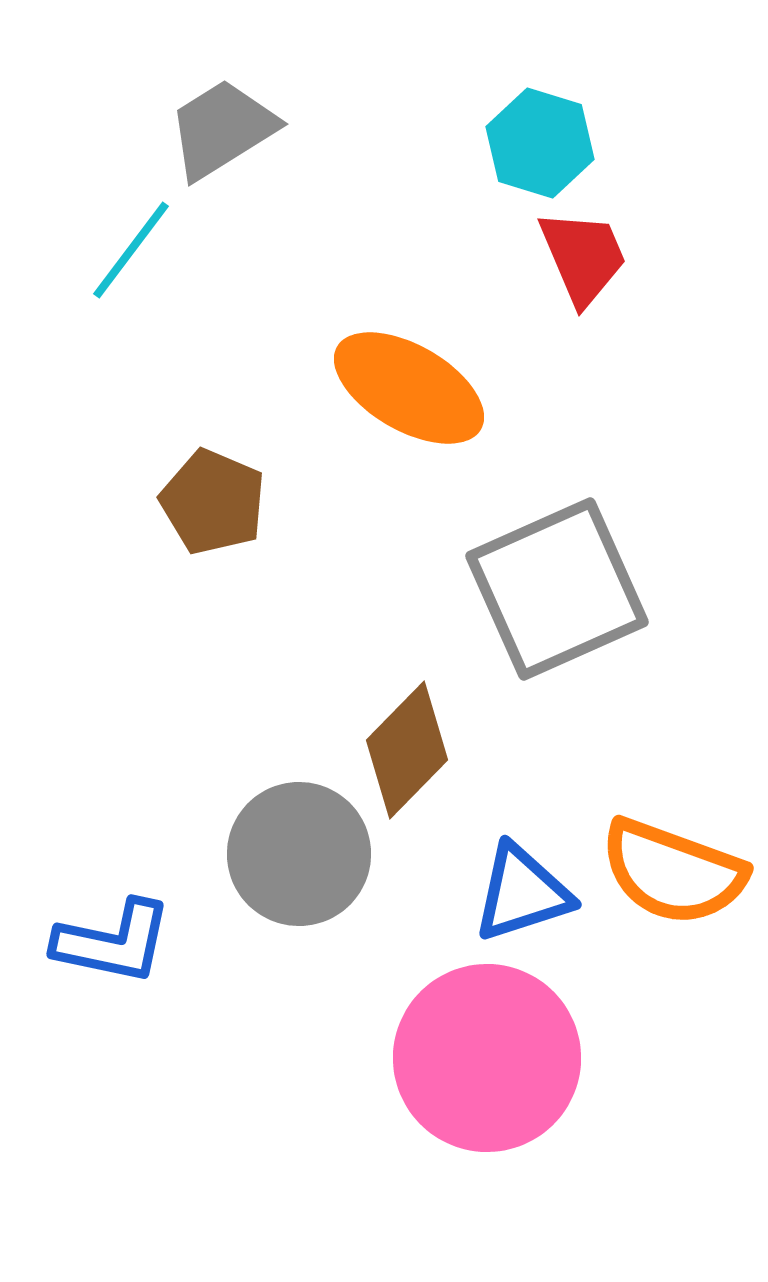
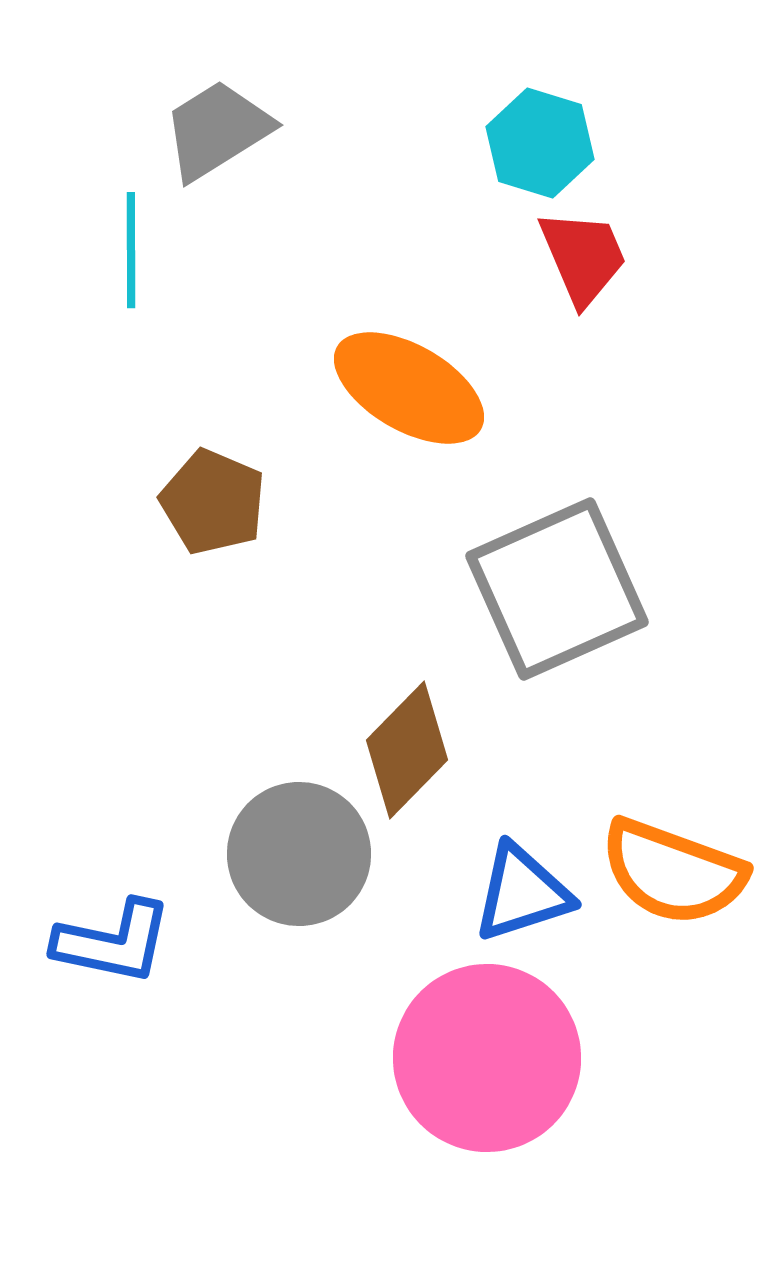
gray trapezoid: moved 5 px left, 1 px down
cyan line: rotated 37 degrees counterclockwise
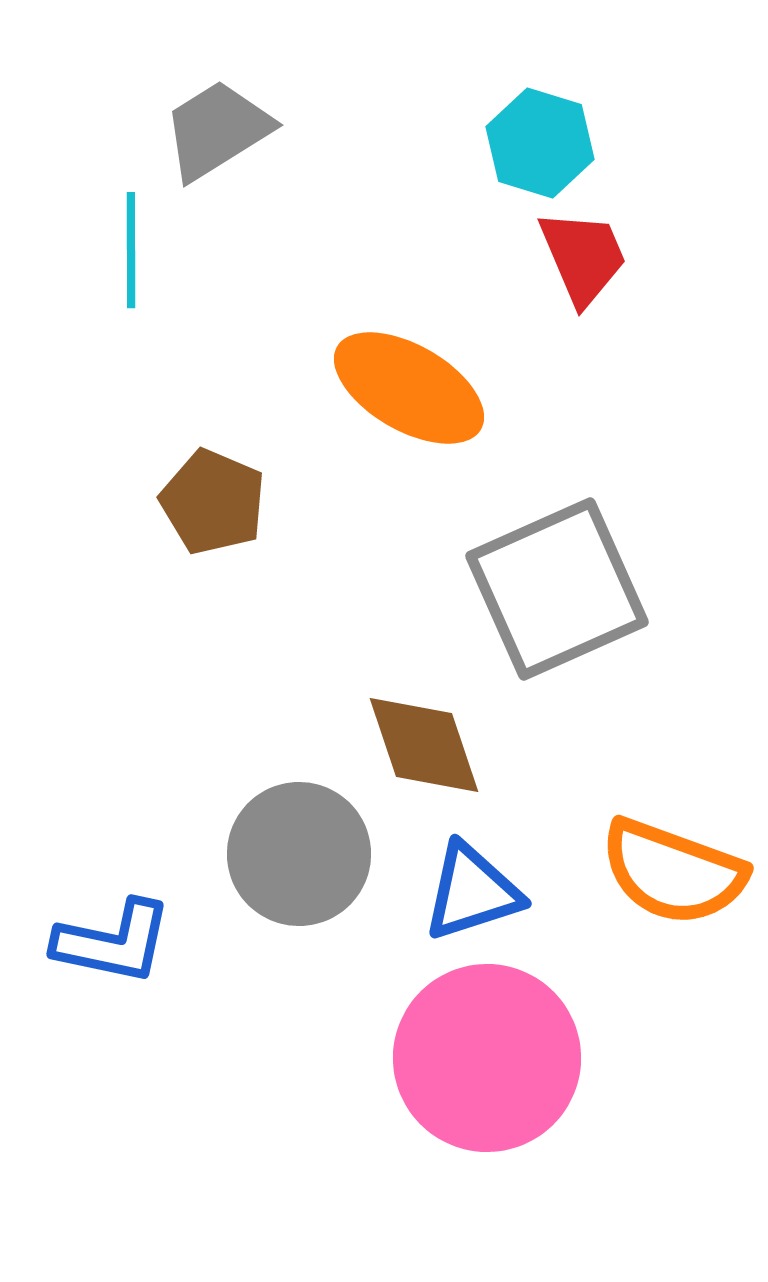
brown diamond: moved 17 px right, 5 px up; rotated 63 degrees counterclockwise
blue triangle: moved 50 px left, 1 px up
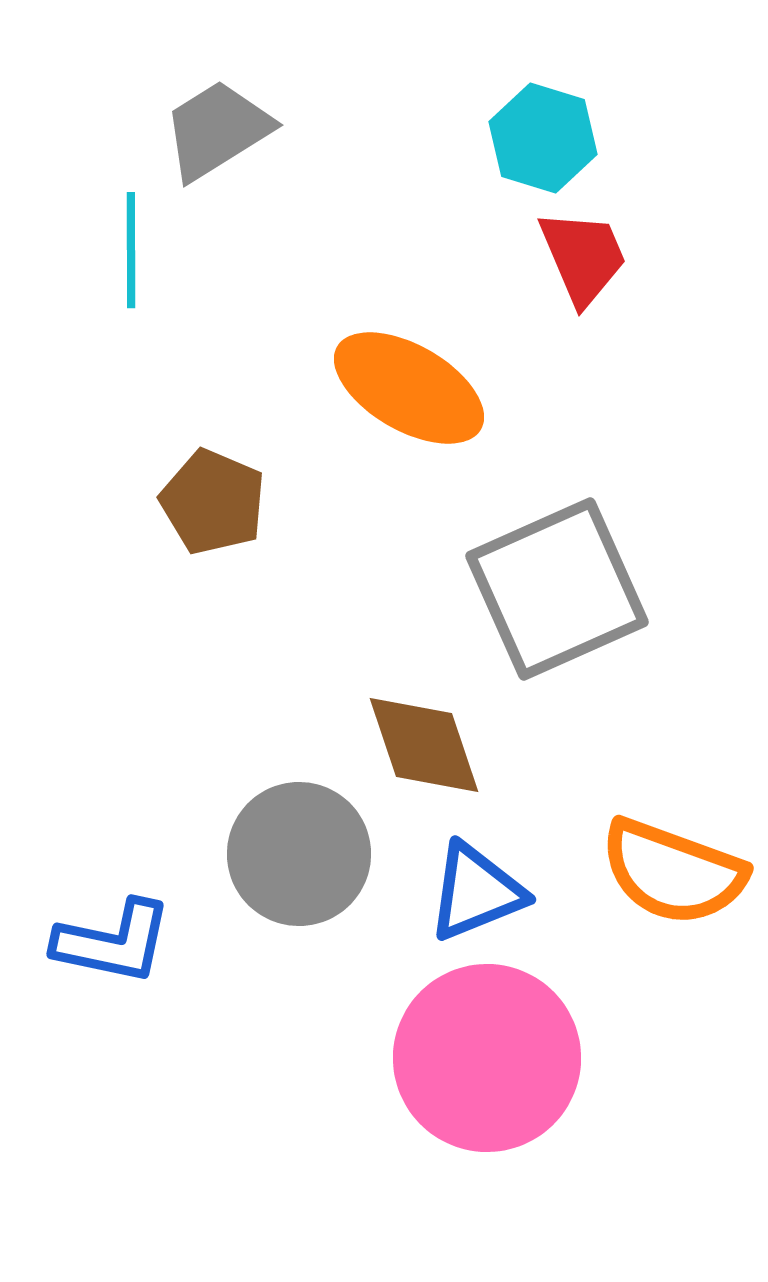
cyan hexagon: moved 3 px right, 5 px up
blue triangle: moved 4 px right; rotated 4 degrees counterclockwise
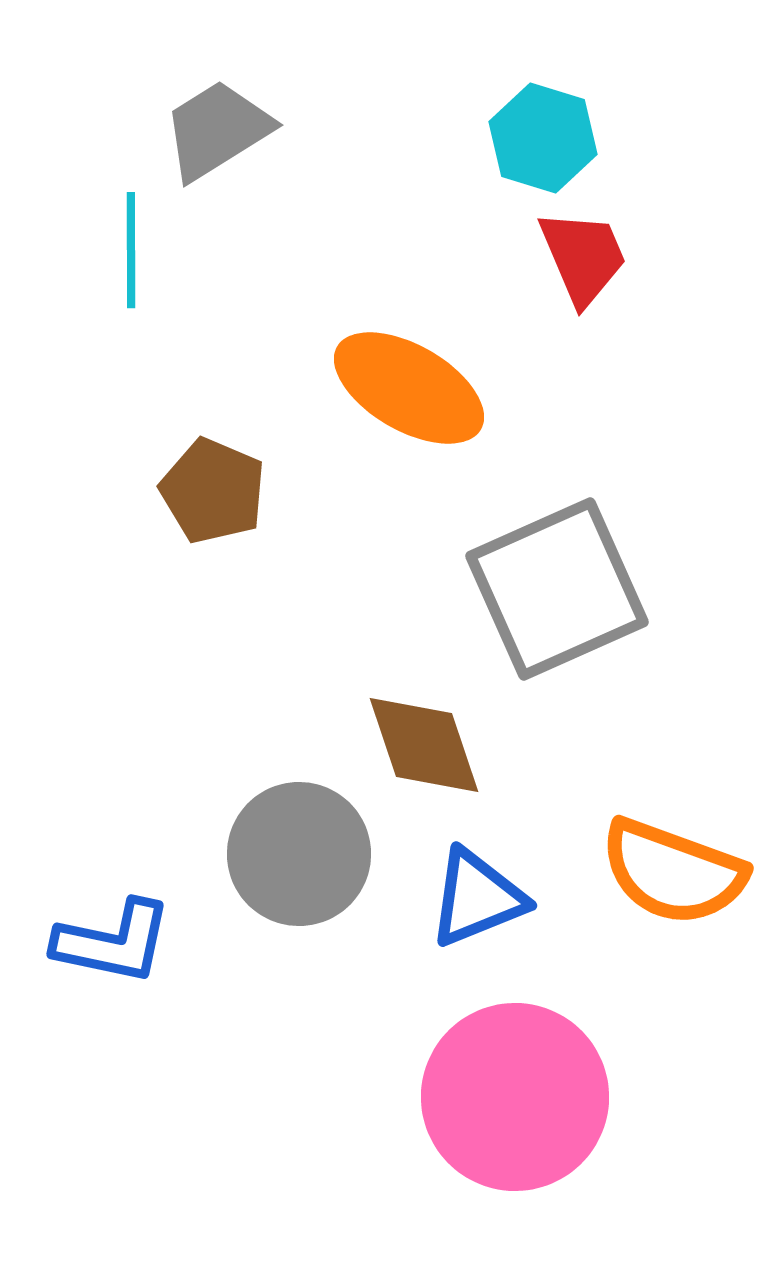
brown pentagon: moved 11 px up
blue triangle: moved 1 px right, 6 px down
pink circle: moved 28 px right, 39 px down
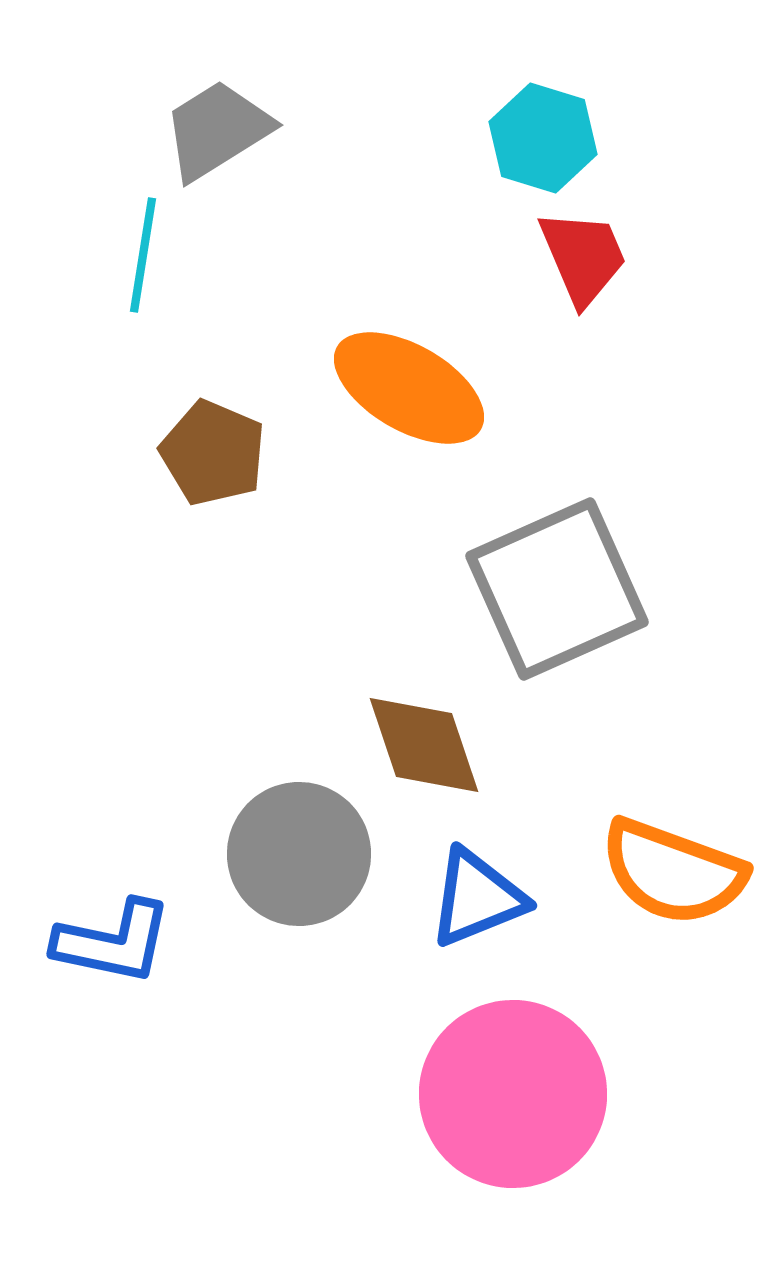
cyan line: moved 12 px right, 5 px down; rotated 9 degrees clockwise
brown pentagon: moved 38 px up
pink circle: moved 2 px left, 3 px up
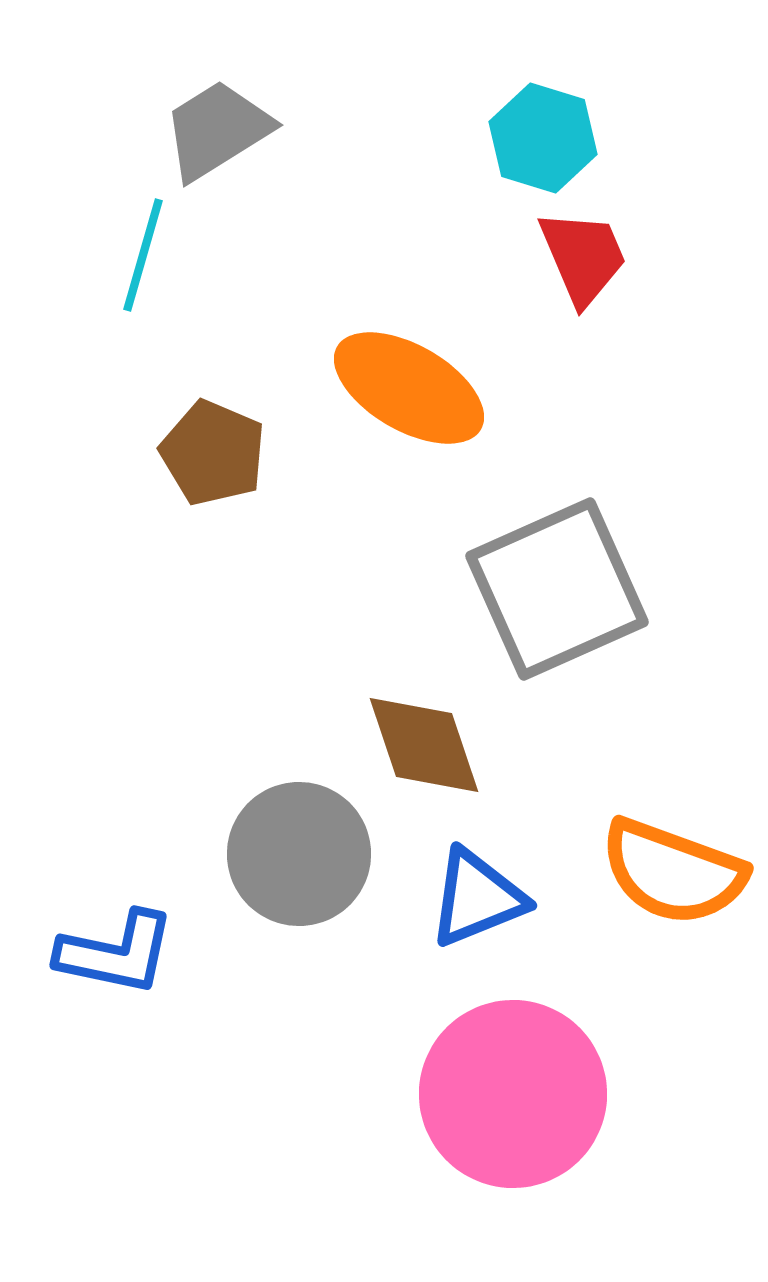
cyan line: rotated 7 degrees clockwise
blue L-shape: moved 3 px right, 11 px down
